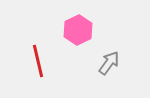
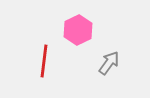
red line: moved 6 px right; rotated 20 degrees clockwise
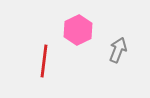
gray arrow: moved 9 px right, 13 px up; rotated 15 degrees counterclockwise
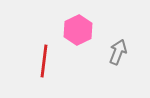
gray arrow: moved 2 px down
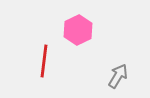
gray arrow: moved 24 px down; rotated 10 degrees clockwise
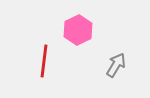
gray arrow: moved 2 px left, 11 px up
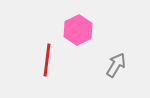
red line: moved 3 px right, 1 px up
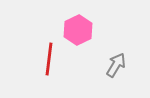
red line: moved 2 px right, 1 px up
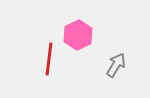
pink hexagon: moved 5 px down
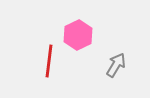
red line: moved 2 px down
